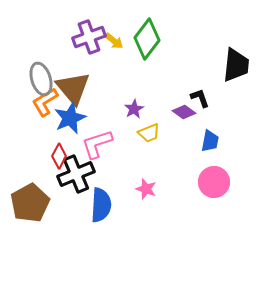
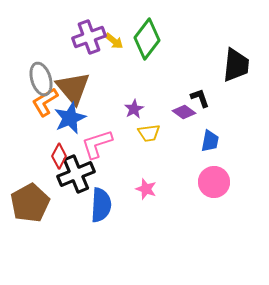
yellow trapezoid: rotated 15 degrees clockwise
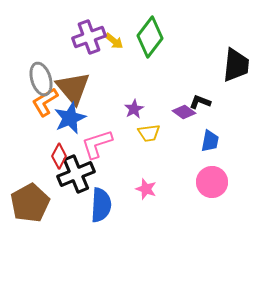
green diamond: moved 3 px right, 2 px up
black L-shape: moved 4 px down; rotated 50 degrees counterclockwise
pink circle: moved 2 px left
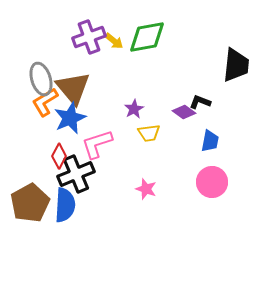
green diamond: moved 3 px left; rotated 42 degrees clockwise
blue semicircle: moved 36 px left
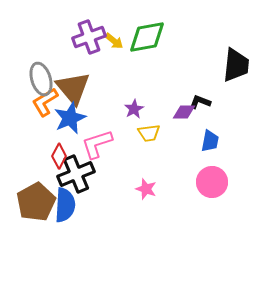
purple diamond: rotated 35 degrees counterclockwise
brown pentagon: moved 6 px right, 1 px up
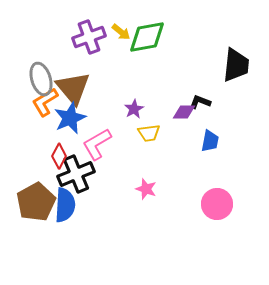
yellow arrow: moved 7 px right, 9 px up
pink L-shape: rotated 12 degrees counterclockwise
pink circle: moved 5 px right, 22 px down
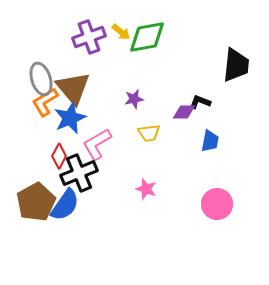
purple star: moved 10 px up; rotated 18 degrees clockwise
black cross: moved 3 px right, 1 px up
blue semicircle: rotated 32 degrees clockwise
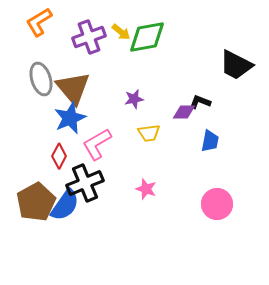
black trapezoid: rotated 111 degrees clockwise
orange L-shape: moved 6 px left, 80 px up
black cross: moved 6 px right, 10 px down
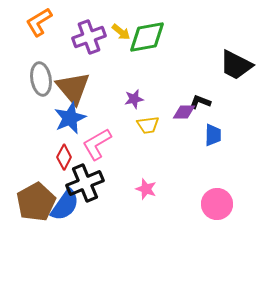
gray ellipse: rotated 8 degrees clockwise
yellow trapezoid: moved 1 px left, 8 px up
blue trapezoid: moved 3 px right, 6 px up; rotated 10 degrees counterclockwise
red diamond: moved 5 px right, 1 px down
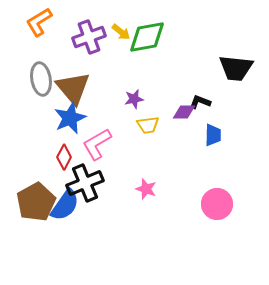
black trapezoid: moved 3 px down; rotated 21 degrees counterclockwise
